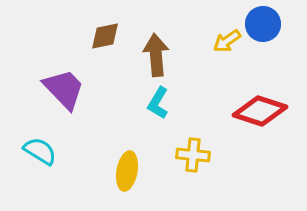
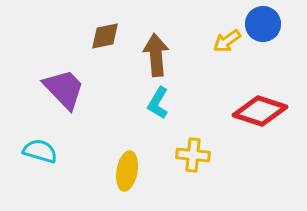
cyan semicircle: rotated 16 degrees counterclockwise
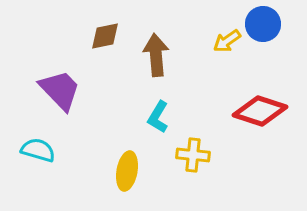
purple trapezoid: moved 4 px left, 1 px down
cyan L-shape: moved 14 px down
cyan semicircle: moved 2 px left, 1 px up
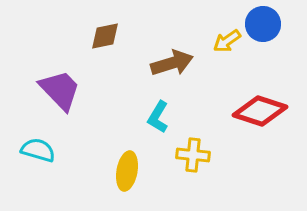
brown arrow: moved 16 px right, 8 px down; rotated 78 degrees clockwise
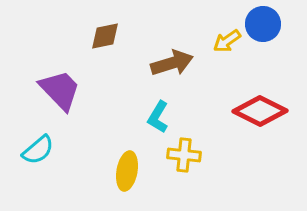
red diamond: rotated 8 degrees clockwise
cyan semicircle: rotated 124 degrees clockwise
yellow cross: moved 9 px left
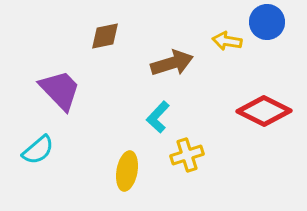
blue circle: moved 4 px right, 2 px up
yellow arrow: rotated 44 degrees clockwise
red diamond: moved 4 px right
cyan L-shape: rotated 12 degrees clockwise
yellow cross: moved 3 px right; rotated 24 degrees counterclockwise
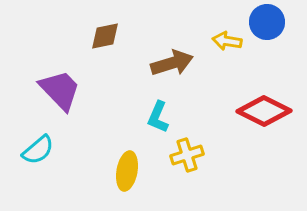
cyan L-shape: rotated 20 degrees counterclockwise
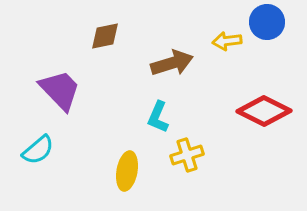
yellow arrow: rotated 16 degrees counterclockwise
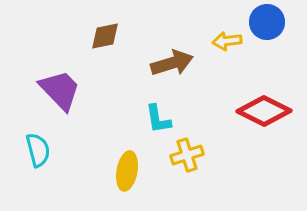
cyan L-shape: moved 2 px down; rotated 32 degrees counterclockwise
cyan semicircle: rotated 64 degrees counterclockwise
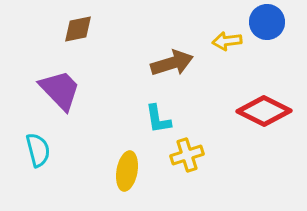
brown diamond: moved 27 px left, 7 px up
